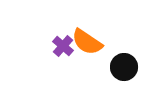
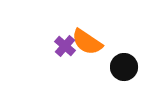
purple cross: moved 2 px right
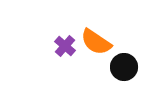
orange semicircle: moved 9 px right
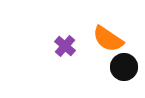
orange semicircle: moved 12 px right, 3 px up
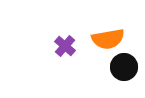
orange semicircle: rotated 44 degrees counterclockwise
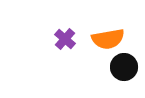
purple cross: moved 7 px up
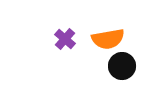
black circle: moved 2 px left, 1 px up
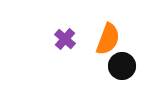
orange semicircle: rotated 60 degrees counterclockwise
